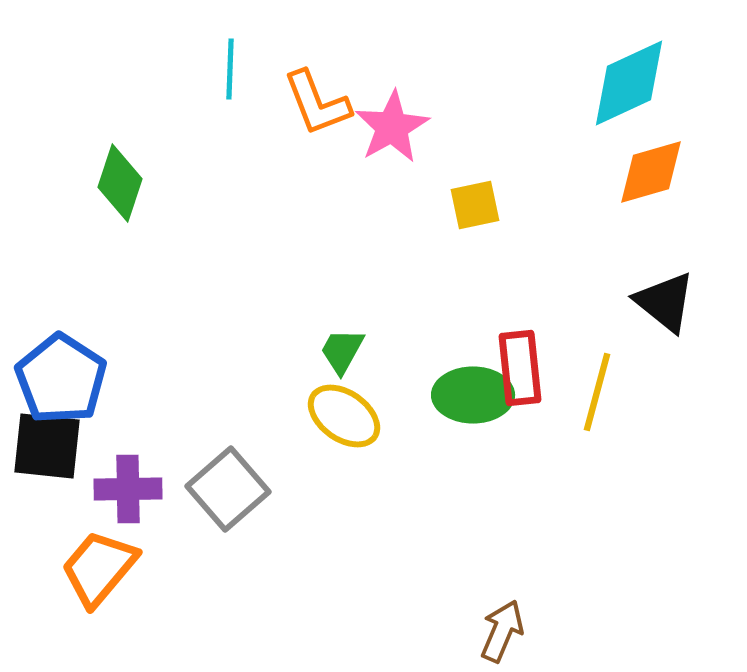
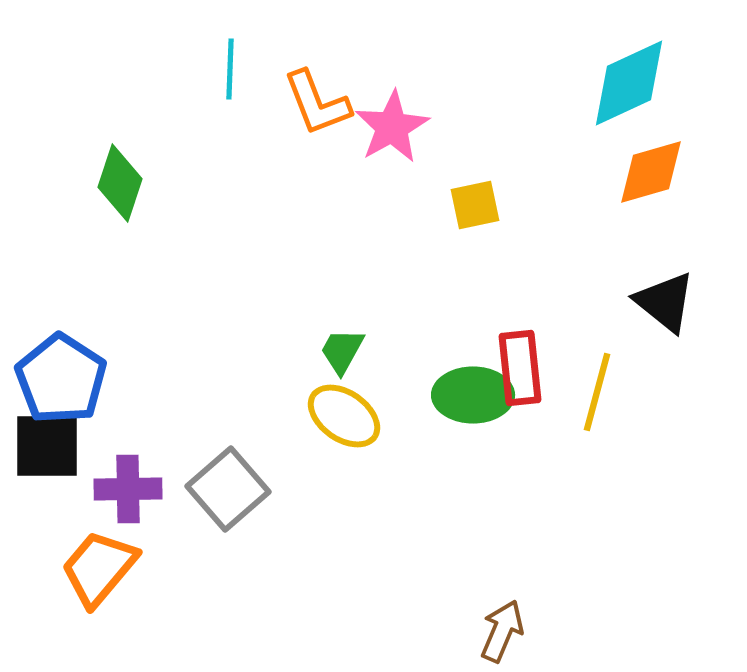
black square: rotated 6 degrees counterclockwise
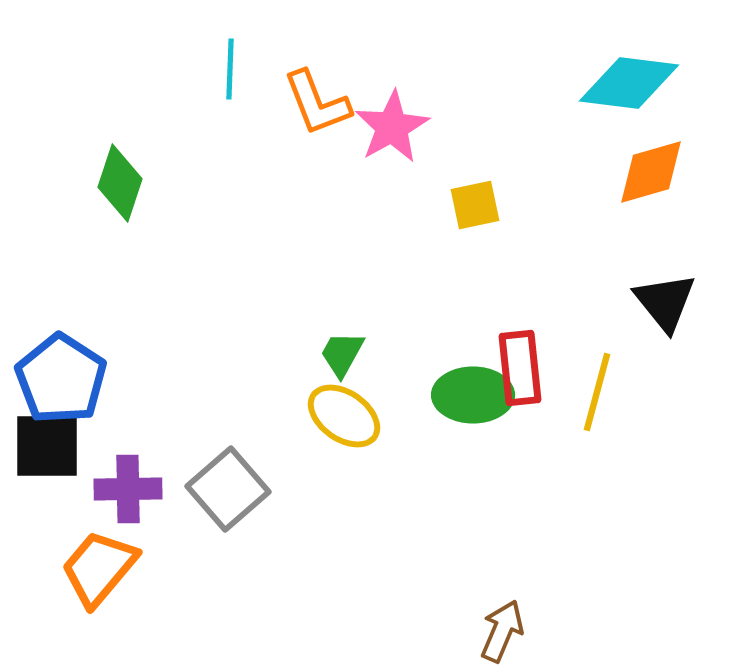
cyan diamond: rotated 32 degrees clockwise
black triangle: rotated 12 degrees clockwise
green trapezoid: moved 3 px down
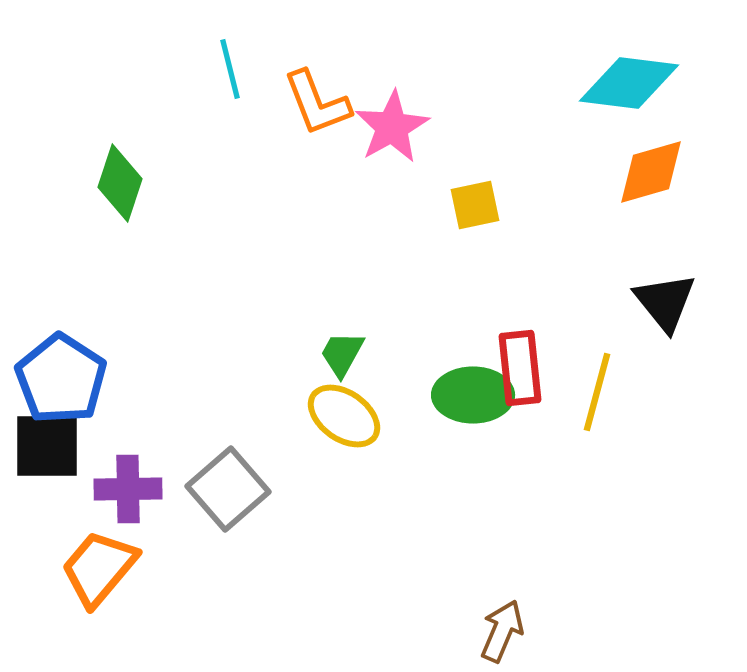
cyan line: rotated 16 degrees counterclockwise
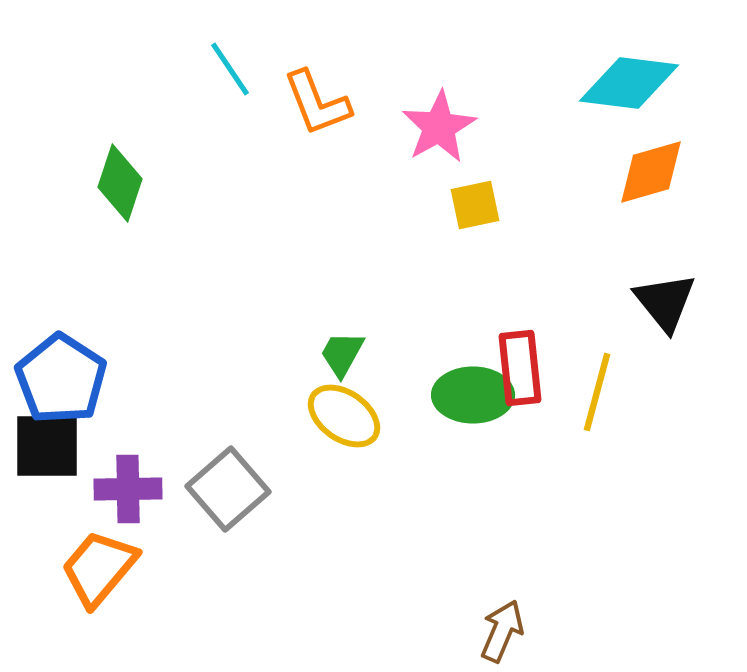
cyan line: rotated 20 degrees counterclockwise
pink star: moved 47 px right
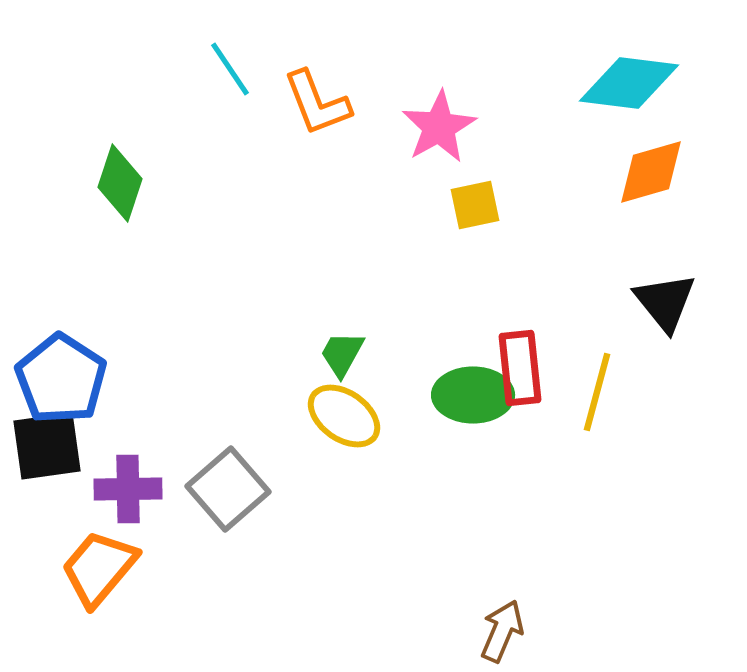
black square: rotated 8 degrees counterclockwise
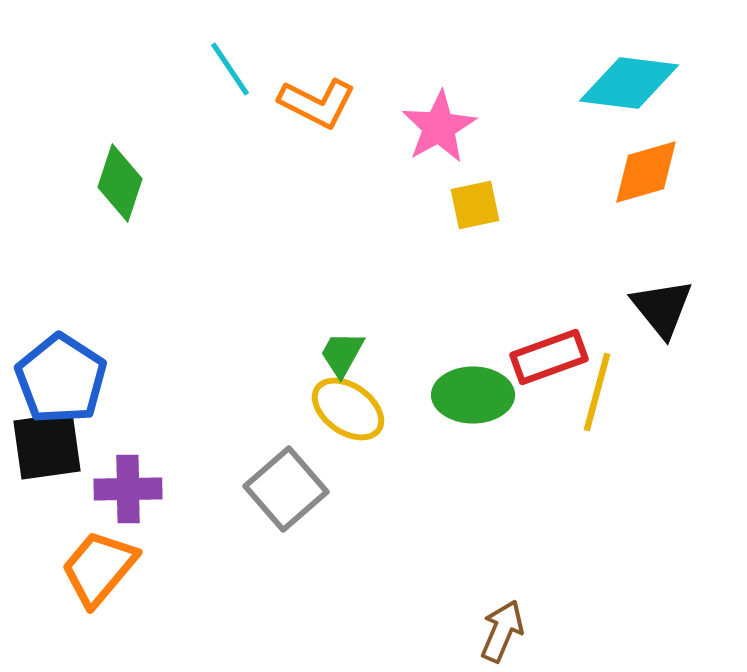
orange L-shape: rotated 42 degrees counterclockwise
orange diamond: moved 5 px left
black triangle: moved 3 px left, 6 px down
red rectangle: moved 29 px right, 11 px up; rotated 76 degrees clockwise
yellow ellipse: moved 4 px right, 7 px up
gray square: moved 58 px right
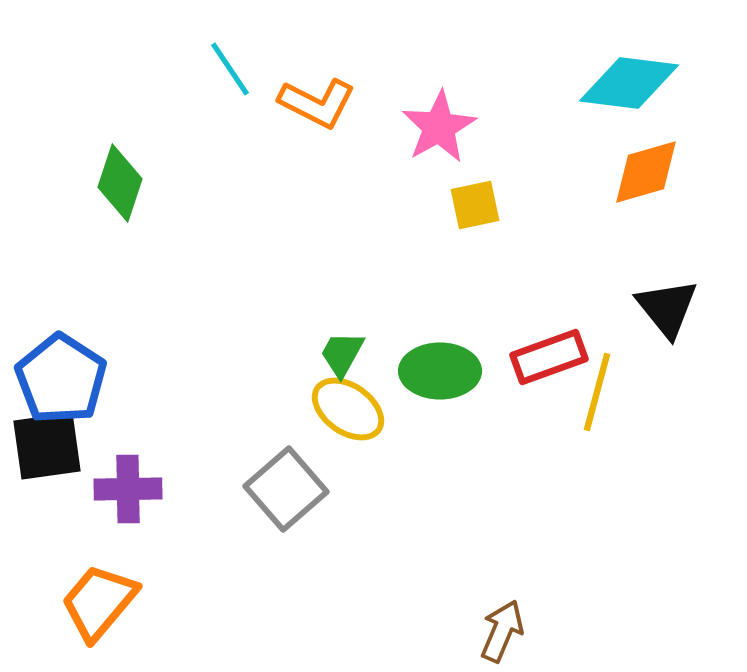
black triangle: moved 5 px right
green ellipse: moved 33 px left, 24 px up
orange trapezoid: moved 34 px down
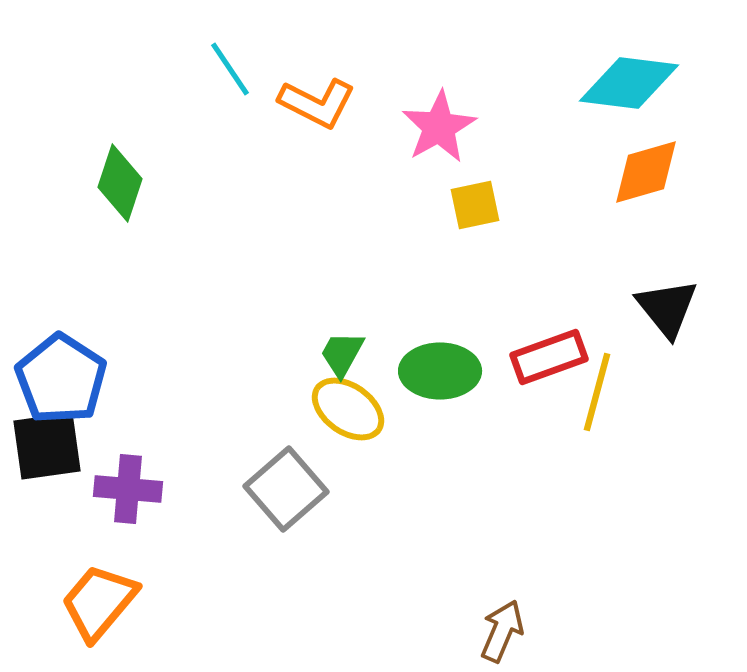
purple cross: rotated 6 degrees clockwise
